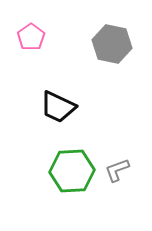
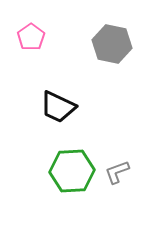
gray L-shape: moved 2 px down
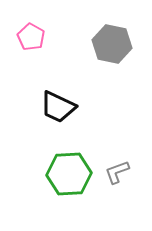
pink pentagon: rotated 8 degrees counterclockwise
green hexagon: moved 3 px left, 3 px down
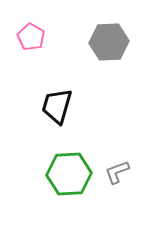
gray hexagon: moved 3 px left, 2 px up; rotated 15 degrees counterclockwise
black trapezoid: moved 1 px left, 1 px up; rotated 81 degrees clockwise
